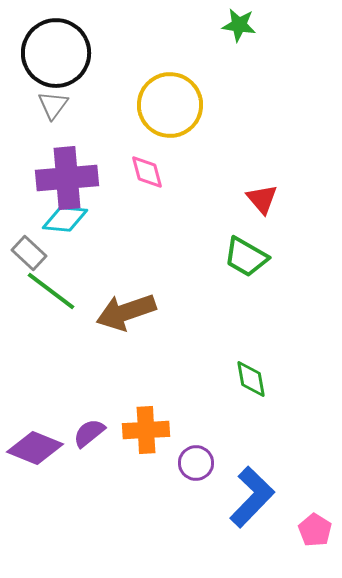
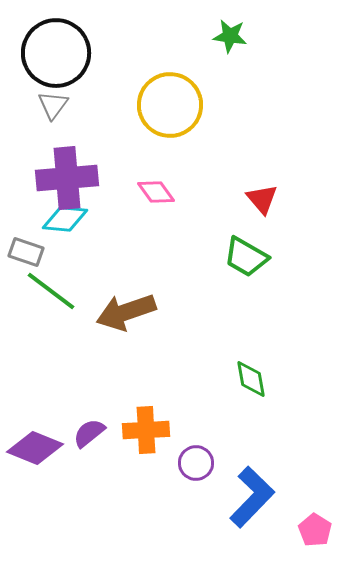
green star: moved 9 px left, 11 px down
pink diamond: moved 9 px right, 20 px down; rotated 21 degrees counterclockwise
gray rectangle: moved 3 px left, 1 px up; rotated 24 degrees counterclockwise
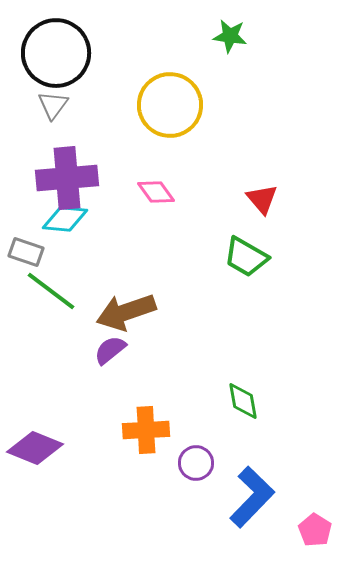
green diamond: moved 8 px left, 22 px down
purple semicircle: moved 21 px right, 83 px up
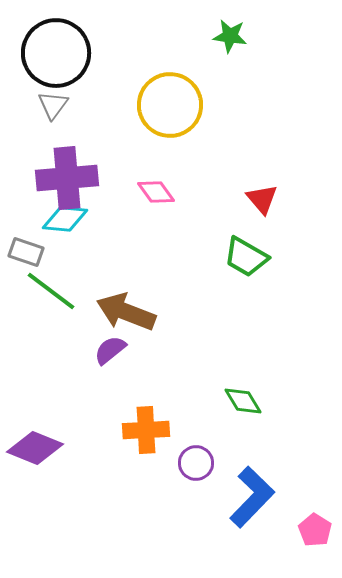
brown arrow: rotated 40 degrees clockwise
green diamond: rotated 21 degrees counterclockwise
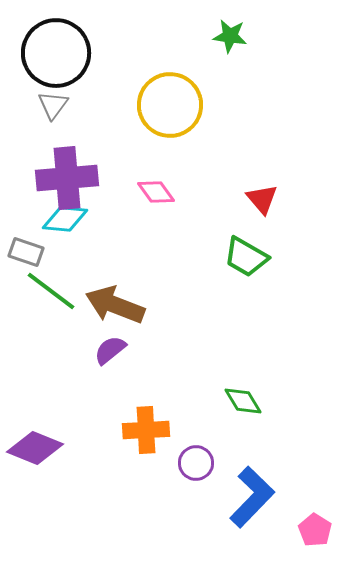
brown arrow: moved 11 px left, 7 px up
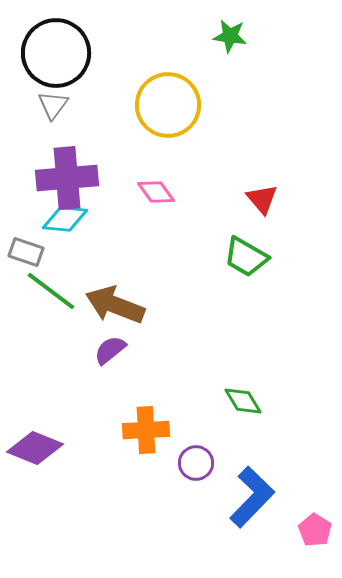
yellow circle: moved 2 px left
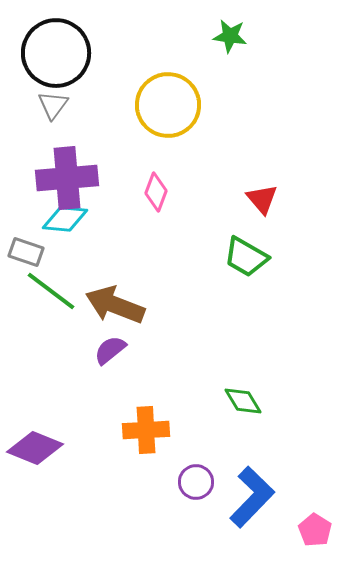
pink diamond: rotated 57 degrees clockwise
purple circle: moved 19 px down
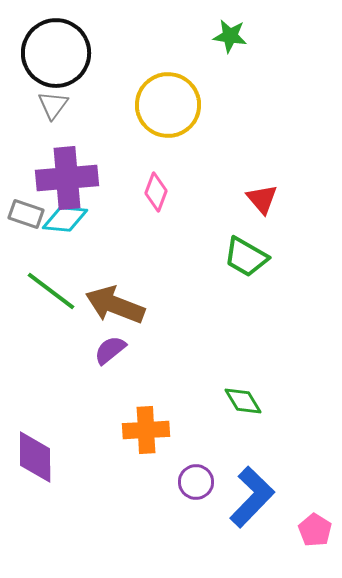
gray rectangle: moved 38 px up
purple diamond: moved 9 px down; rotated 68 degrees clockwise
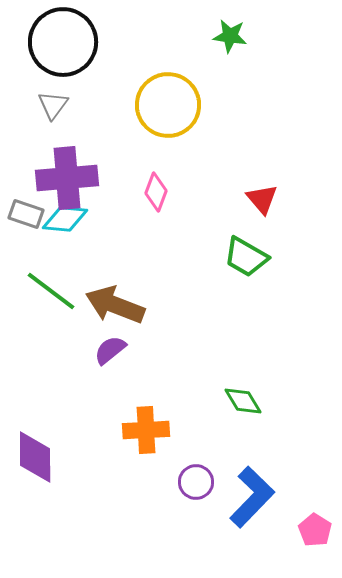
black circle: moved 7 px right, 11 px up
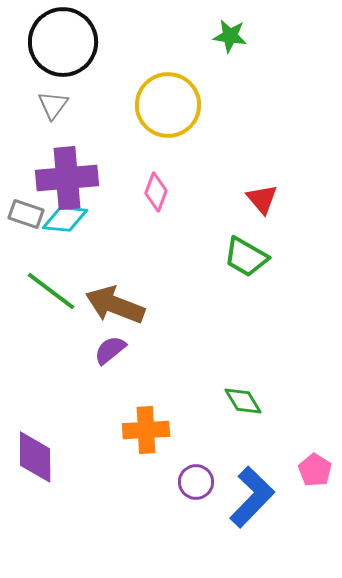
pink pentagon: moved 60 px up
